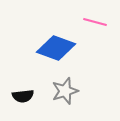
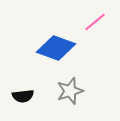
pink line: rotated 55 degrees counterclockwise
gray star: moved 5 px right
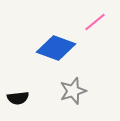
gray star: moved 3 px right
black semicircle: moved 5 px left, 2 px down
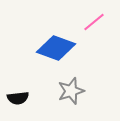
pink line: moved 1 px left
gray star: moved 2 px left
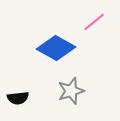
blue diamond: rotated 9 degrees clockwise
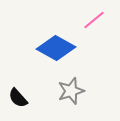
pink line: moved 2 px up
black semicircle: rotated 55 degrees clockwise
